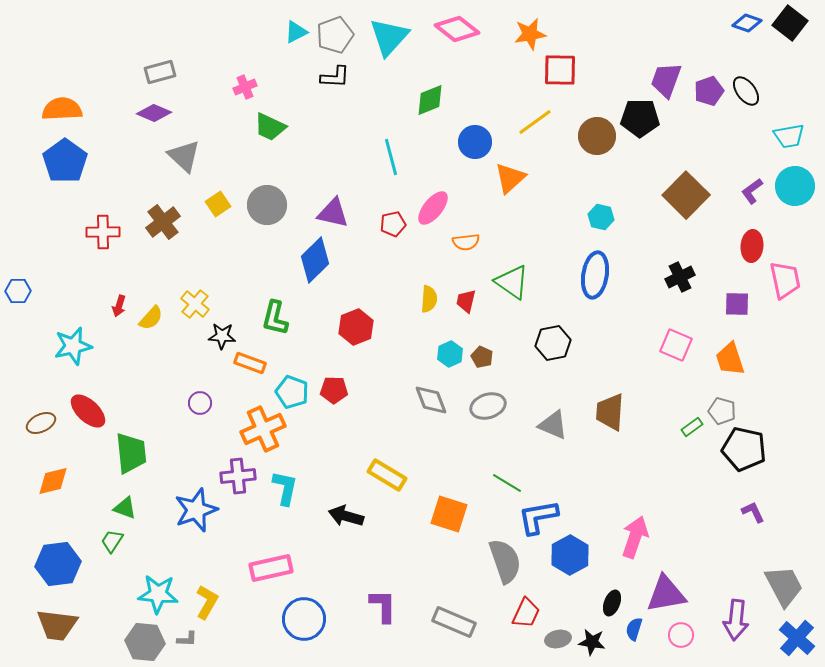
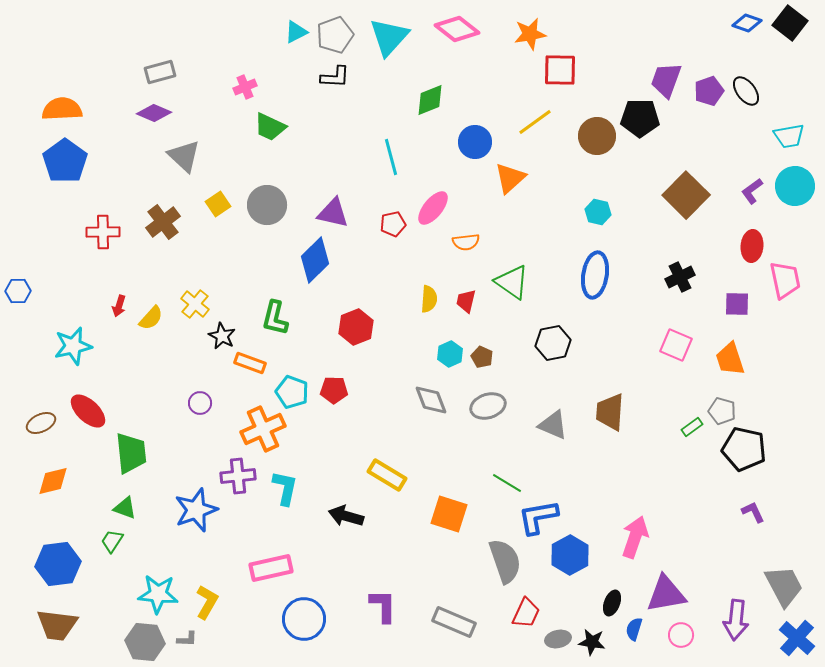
cyan hexagon at (601, 217): moved 3 px left, 5 px up
black star at (222, 336): rotated 24 degrees clockwise
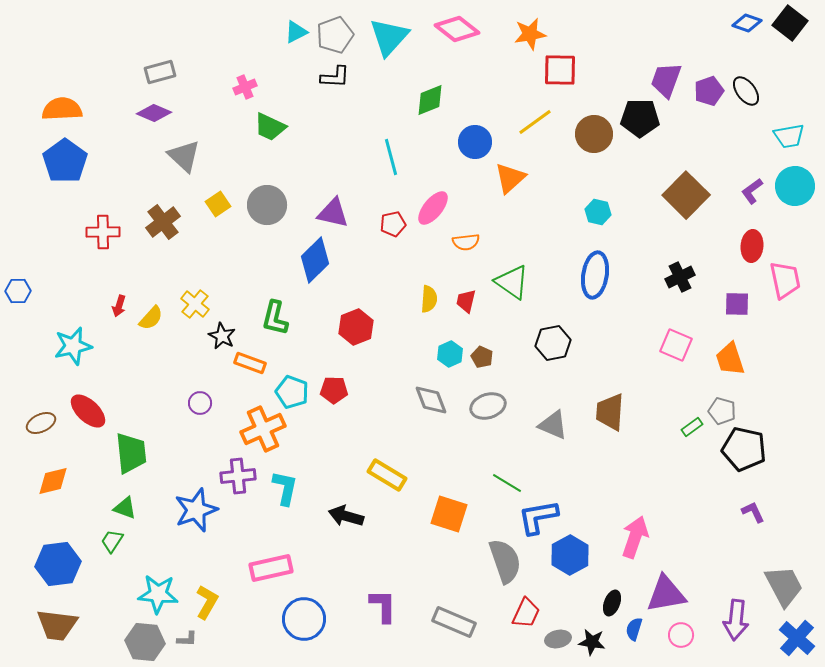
brown circle at (597, 136): moved 3 px left, 2 px up
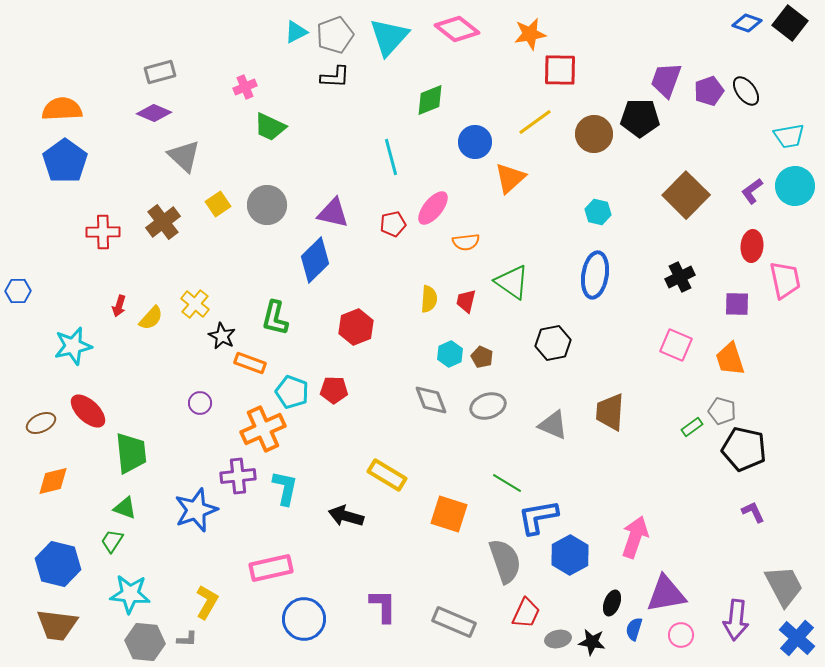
blue hexagon at (58, 564): rotated 21 degrees clockwise
cyan star at (158, 594): moved 28 px left
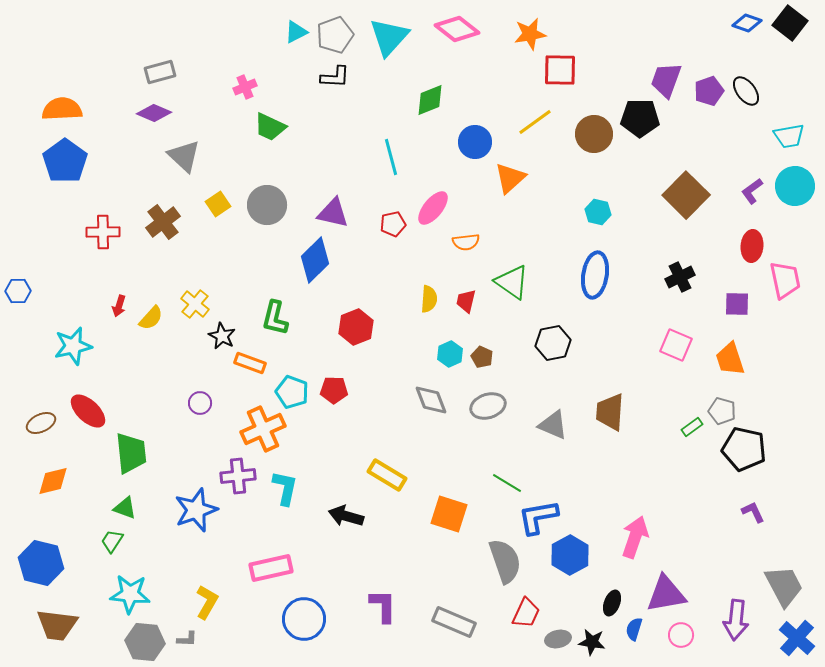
blue hexagon at (58, 564): moved 17 px left, 1 px up
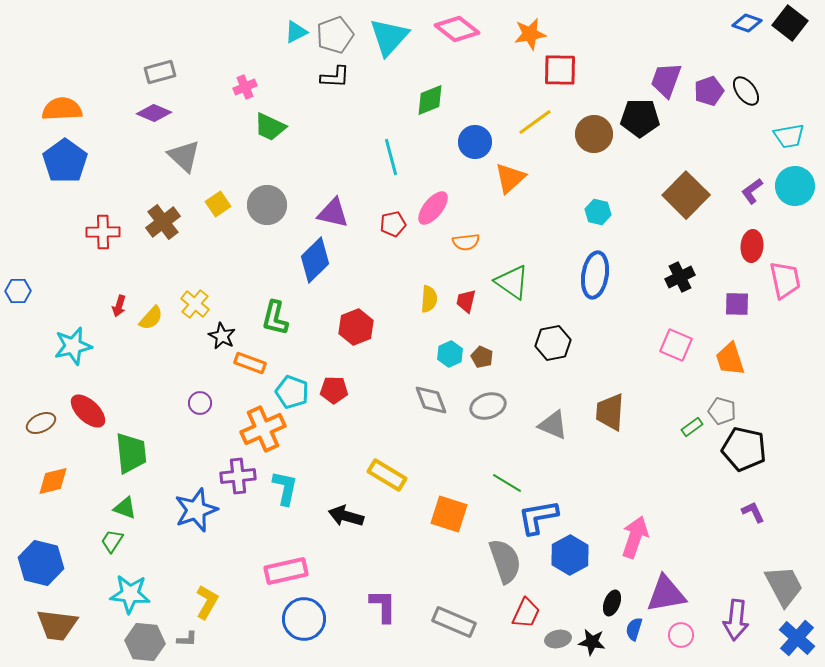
pink rectangle at (271, 568): moved 15 px right, 3 px down
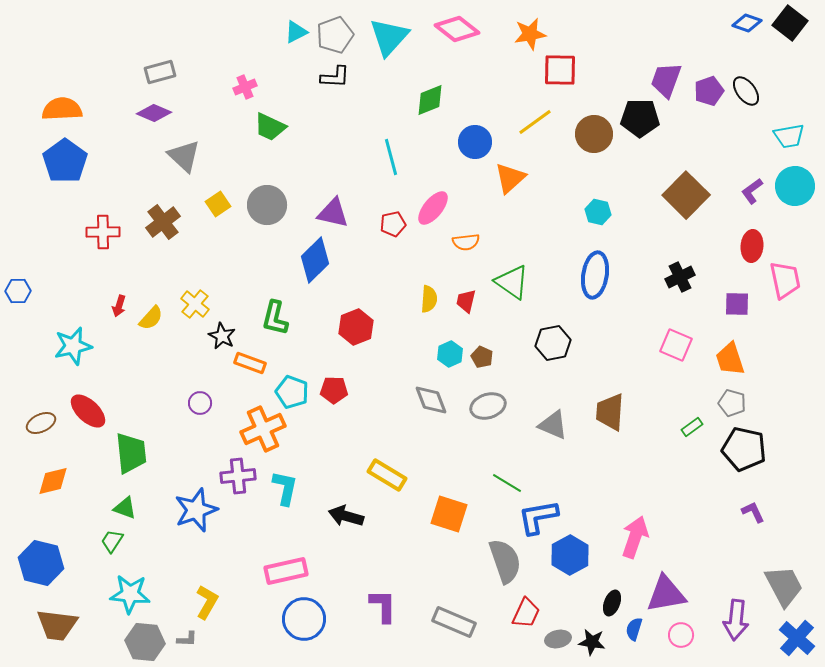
gray pentagon at (722, 411): moved 10 px right, 8 px up
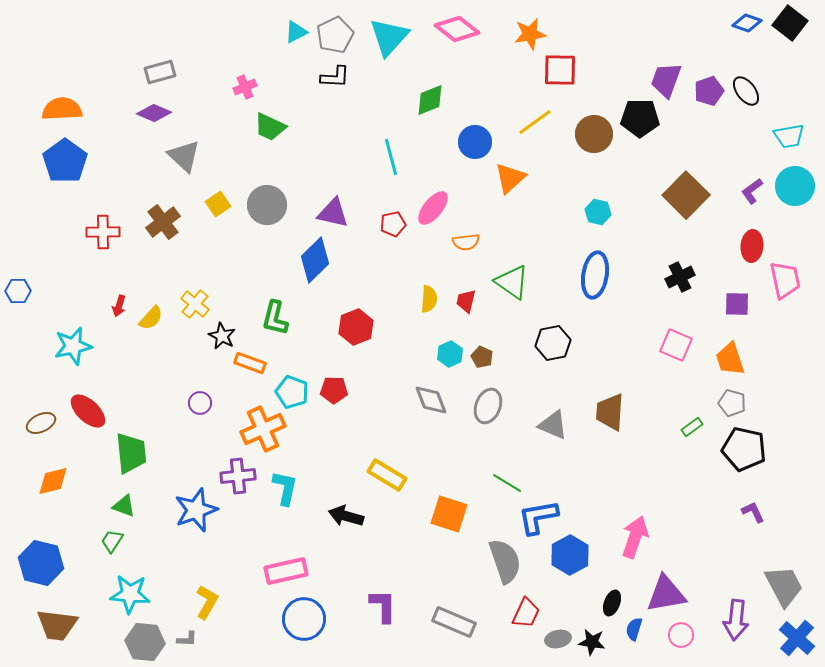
gray pentagon at (335, 35): rotated 6 degrees counterclockwise
gray ellipse at (488, 406): rotated 52 degrees counterclockwise
green triangle at (125, 508): moved 1 px left, 2 px up
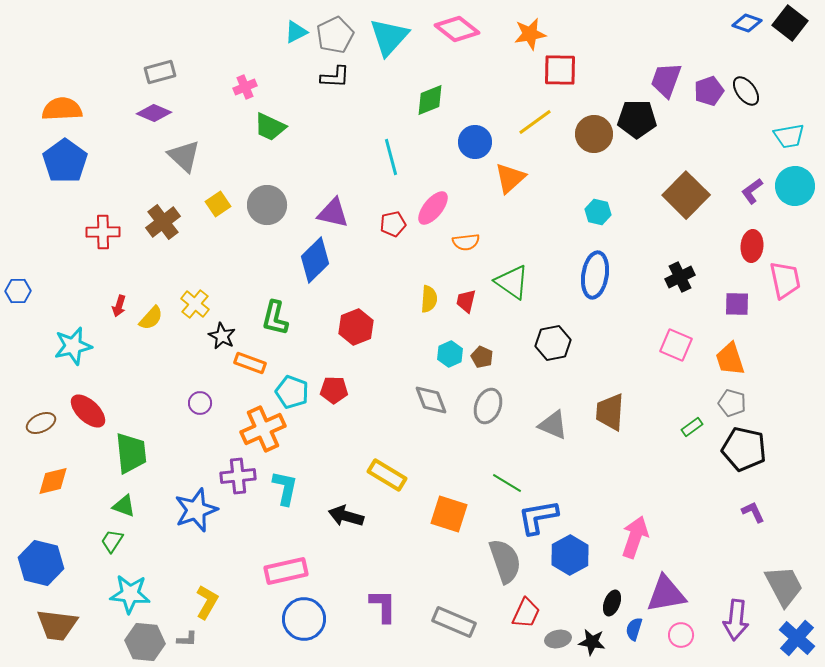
black pentagon at (640, 118): moved 3 px left, 1 px down
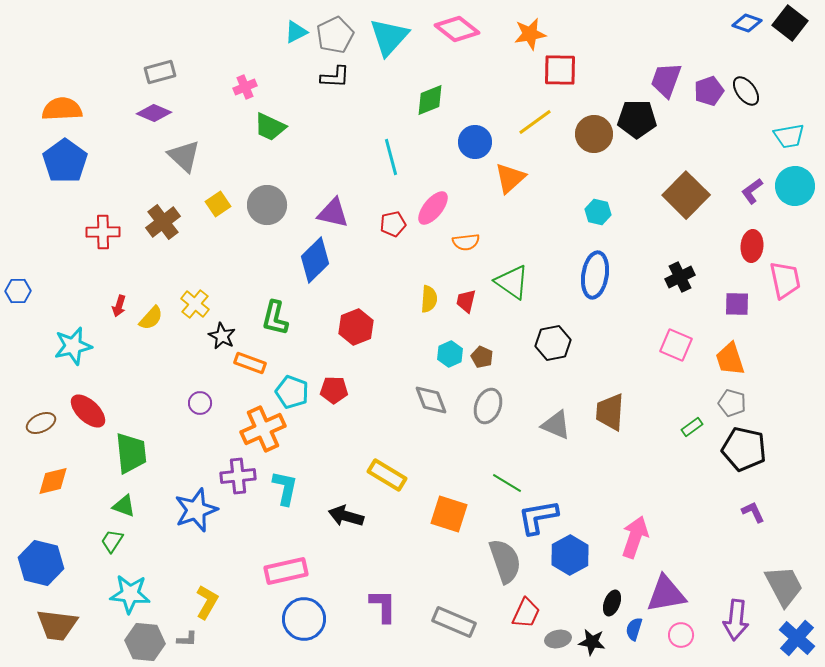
gray triangle at (553, 425): moved 3 px right
